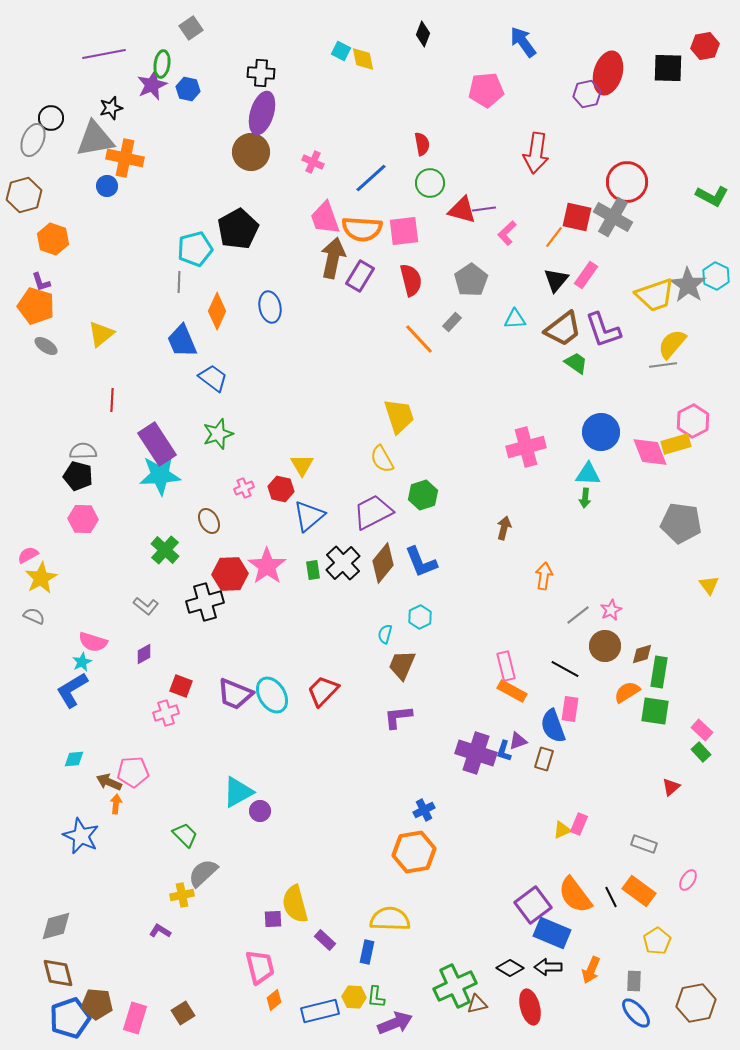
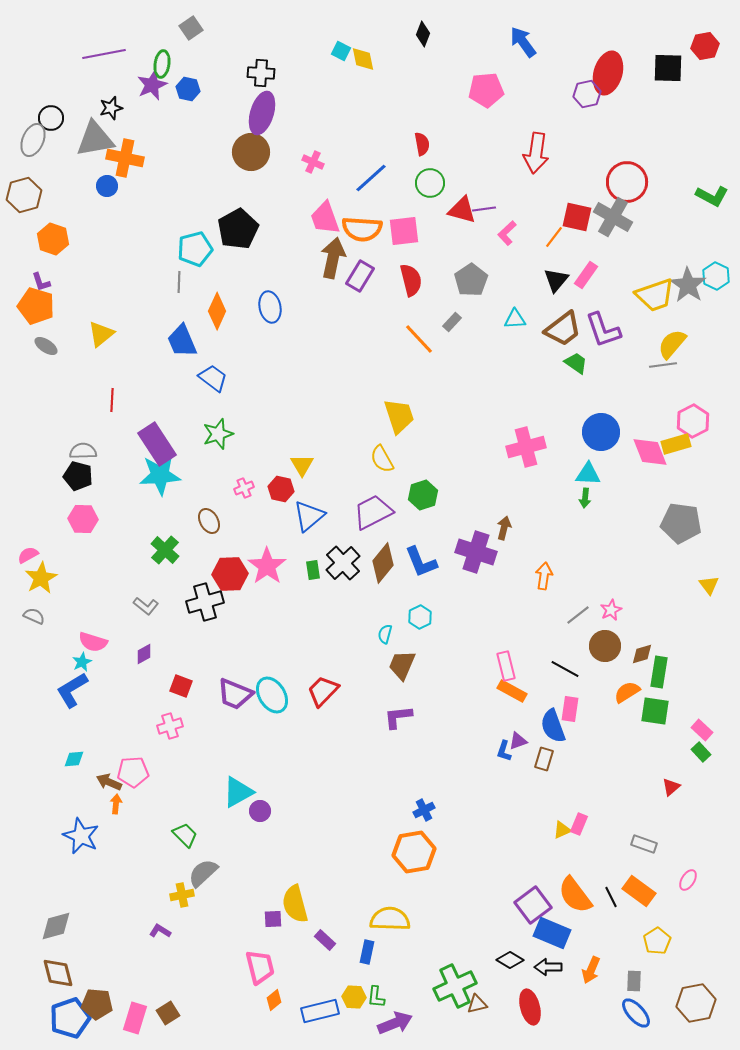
pink cross at (166, 713): moved 4 px right, 13 px down
purple cross at (476, 753): moved 201 px up
black diamond at (510, 968): moved 8 px up
brown square at (183, 1013): moved 15 px left
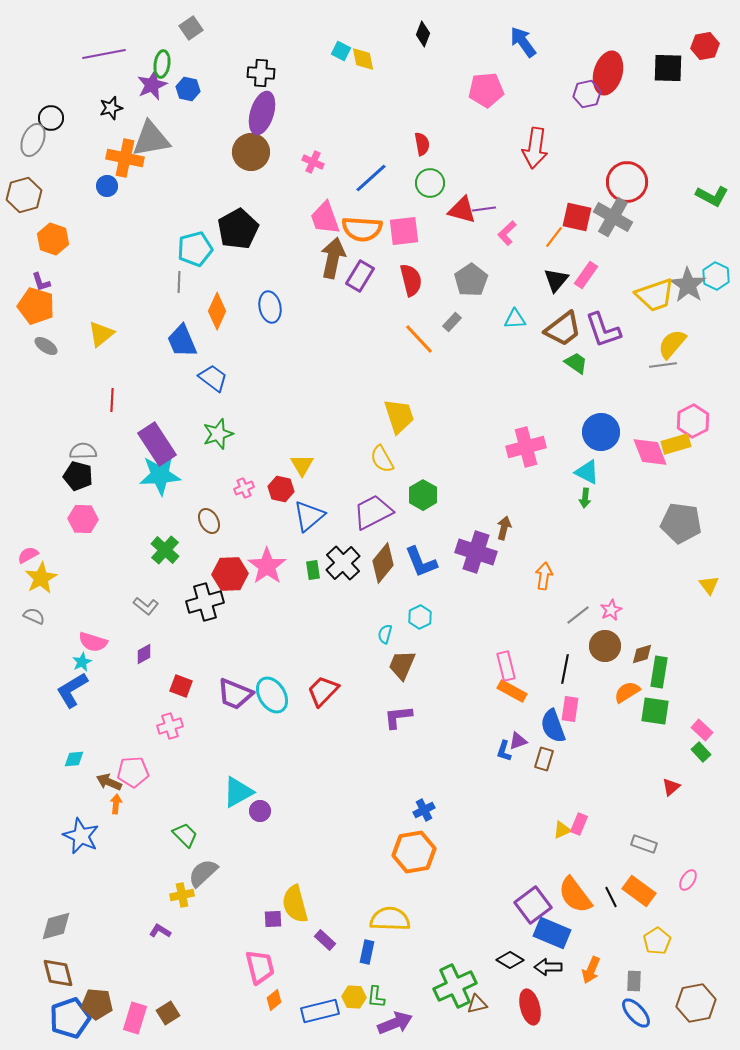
gray triangle at (95, 139): moved 56 px right
red arrow at (536, 153): moved 1 px left, 5 px up
cyan triangle at (588, 474): moved 1 px left, 2 px up; rotated 24 degrees clockwise
green hexagon at (423, 495): rotated 12 degrees counterclockwise
black line at (565, 669): rotated 72 degrees clockwise
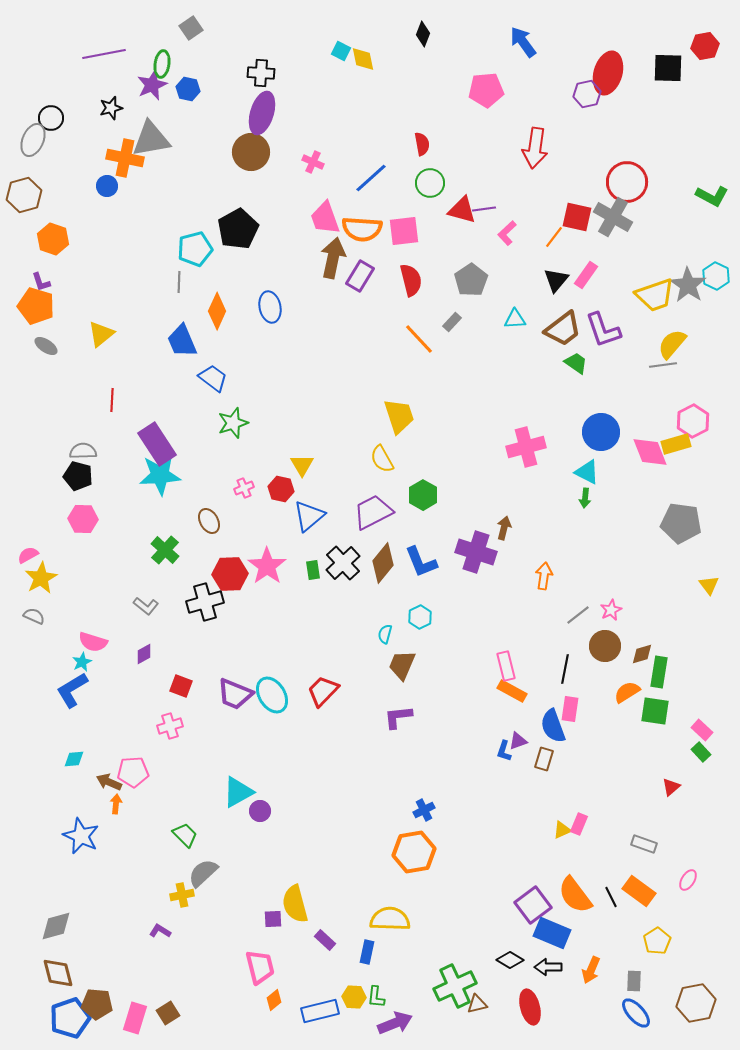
green star at (218, 434): moved 15 px right, 11 px up
